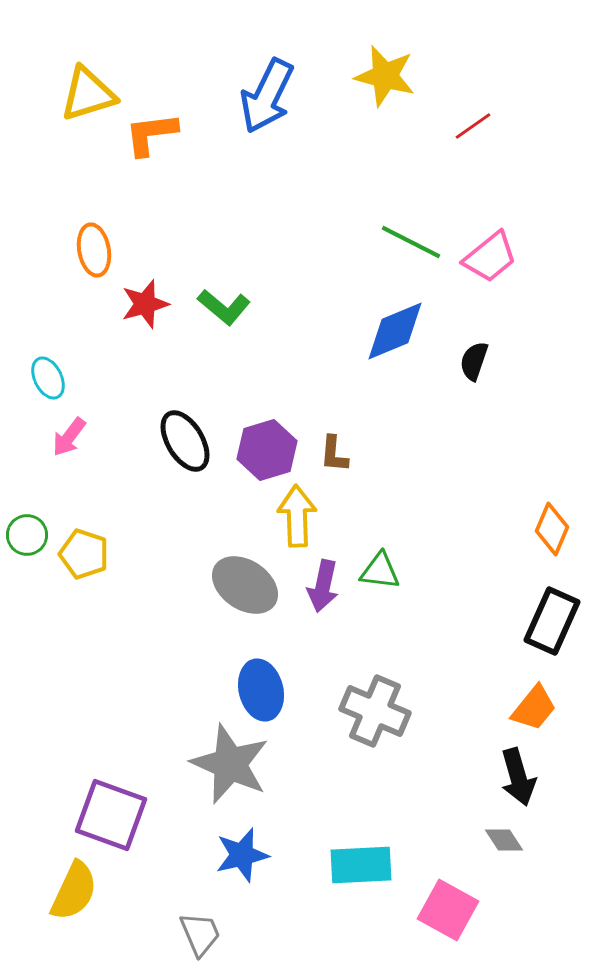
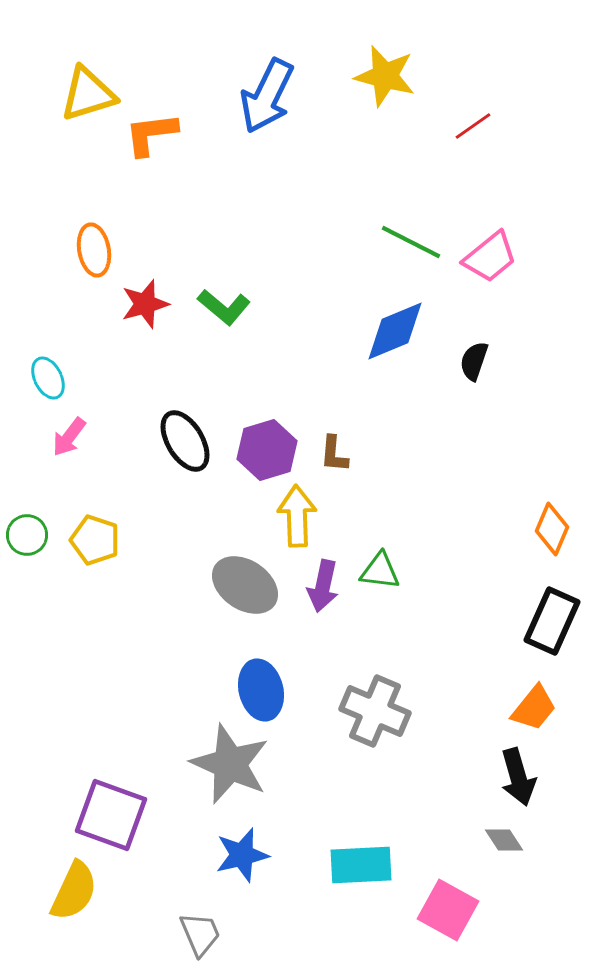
yellow pentagon: moved 11 px right, 14 px up
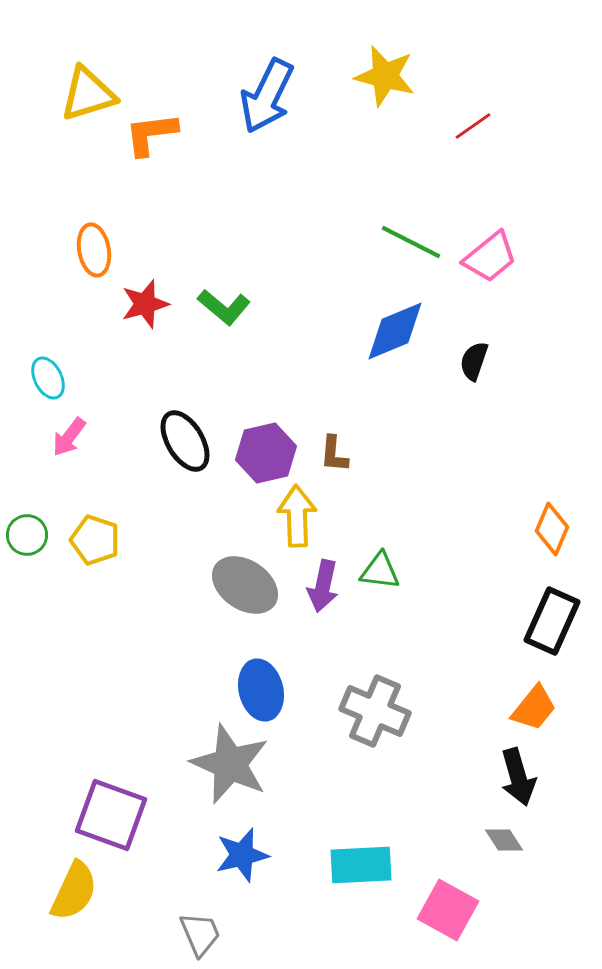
purple hexagon: moved 1 px left, 3 px down; rotated 4 degrees clockwise
